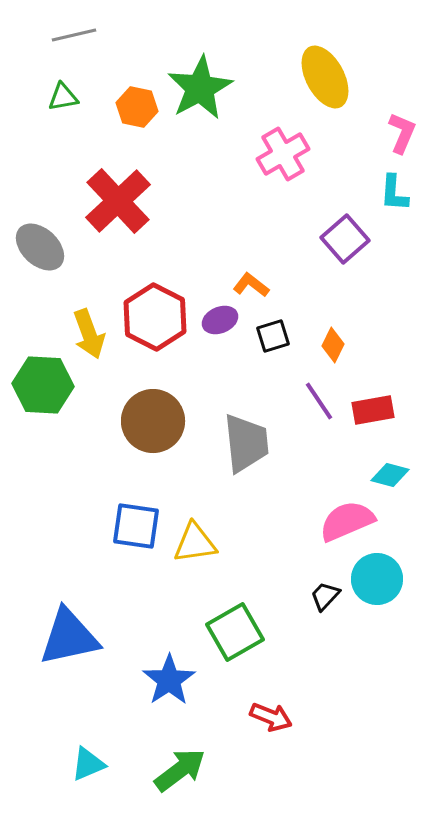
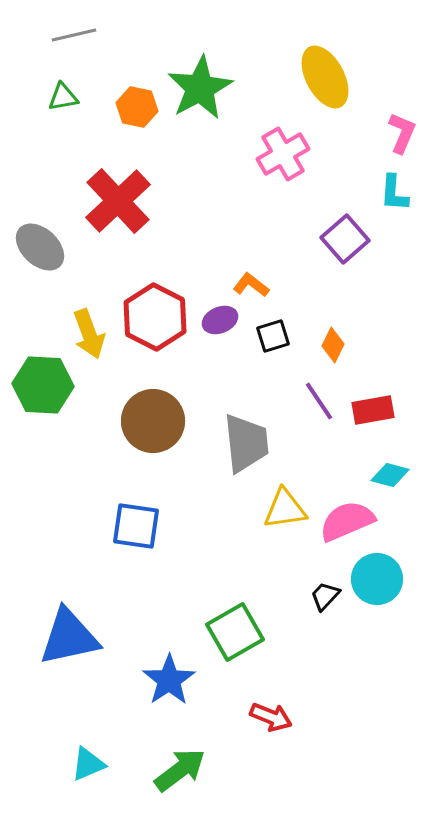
yellow triangle: moved 90 px right, 34 px up
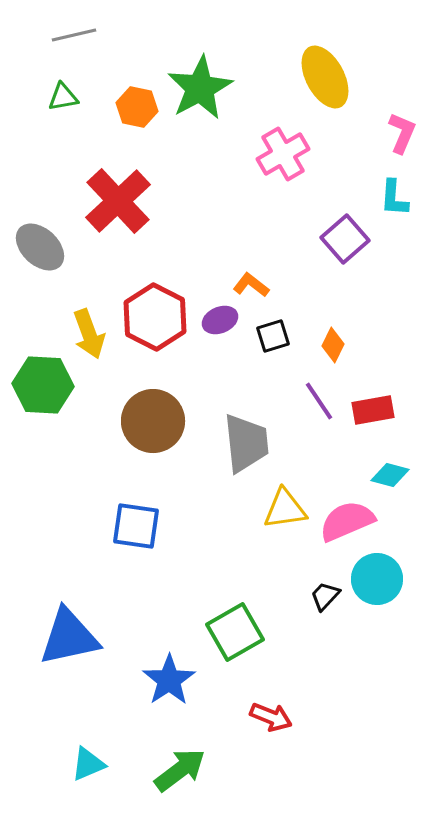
cyan L-shape: moved 5 px down
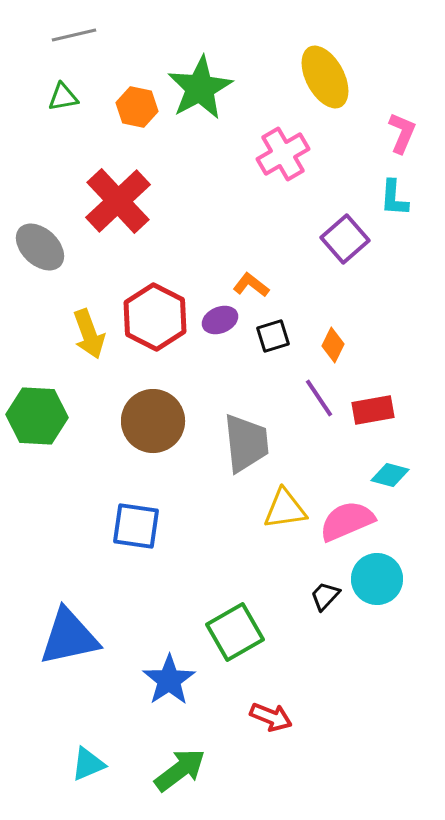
green hexagon: moved 6 px left, 31 px down
purple line: moved 3 px up
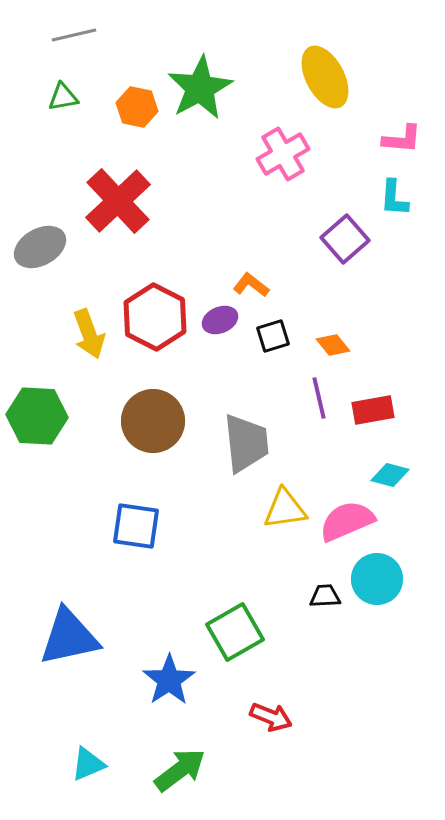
pink L-shape: moved 6 px down; rotated 72 degrees clockwise
gray ellipse: rotated 72 degrees counterclockwise
orange diamond: rotated 64 degrees counterclockwise
purple line: rotated 21 degrees clockwise
black trapezoid: rotated 44 degrees clockwise
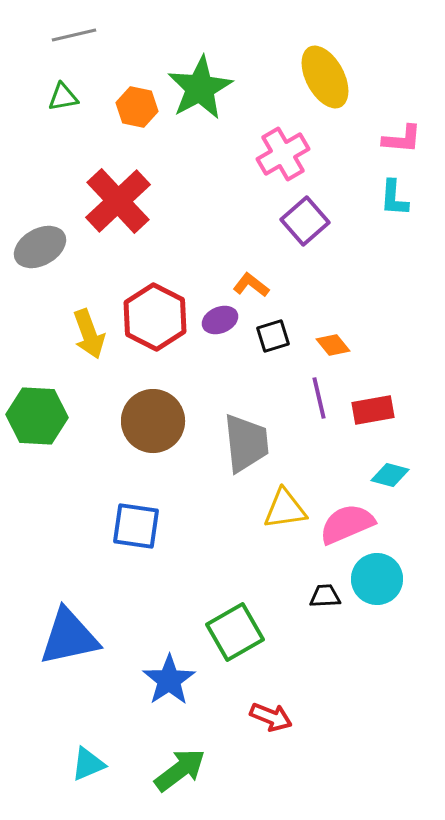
purple square: moved 40 px left, 18 px up
pink semicircle: moved 3 px down
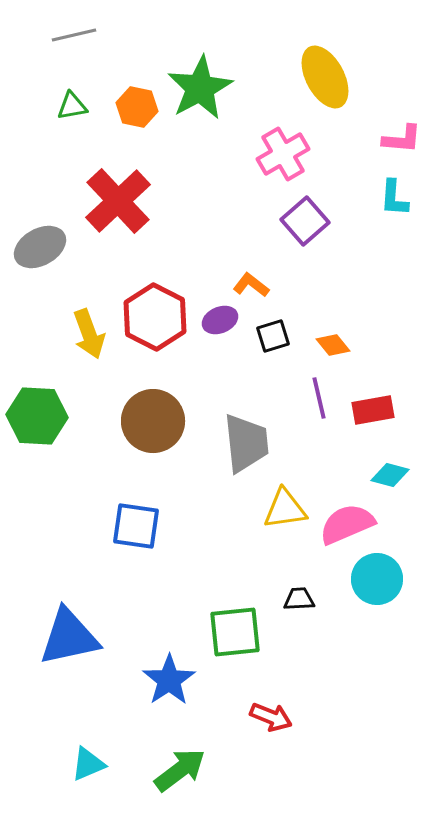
green triangle: moved 9 px right, 9 px down
black trapezoid: moved 26 px left, 3 px down
green square: rotated 24 degrees clockwise
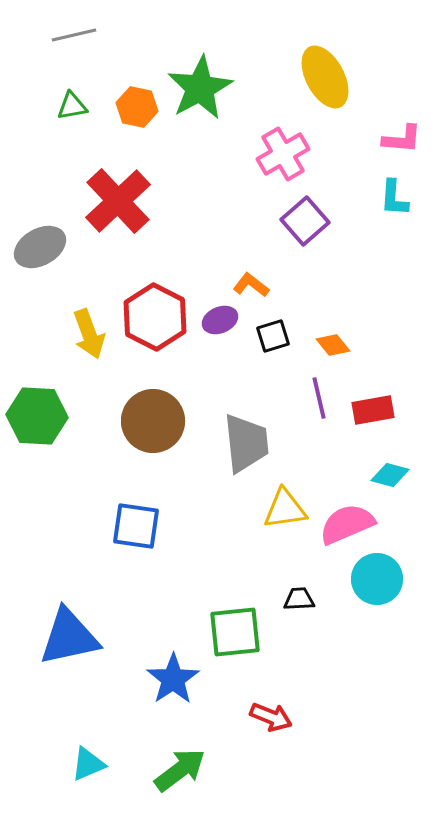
blue star: moved 4 px right, 1 px up
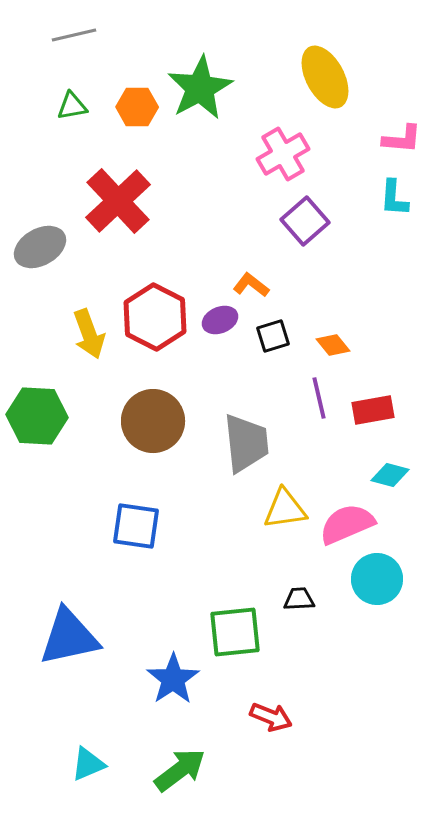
orange hexagon: rotated 12 degrees counterclockwise
